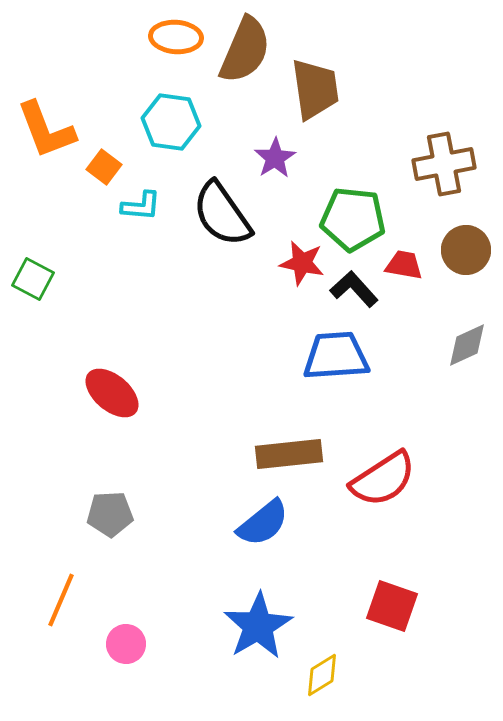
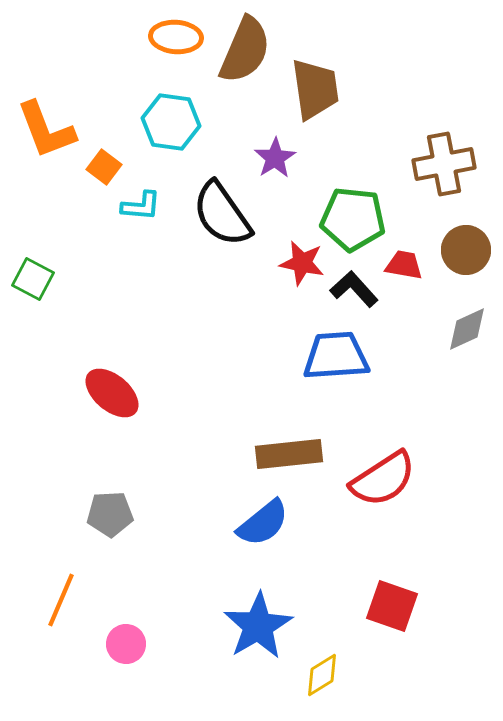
gray diamond: moved 16 px up
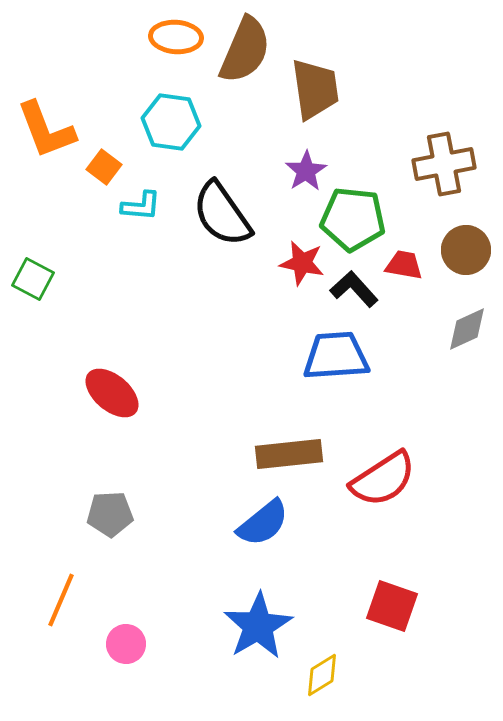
purple star: moved 31 px right, 13 px down
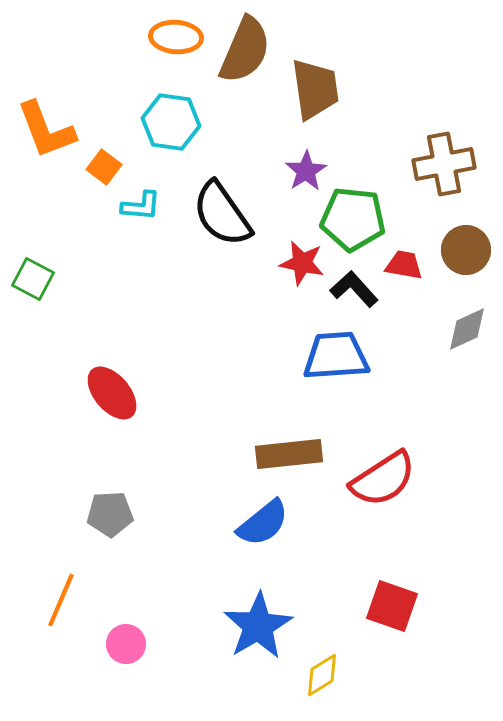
red ellipse: rotated 10 degrees clockwise
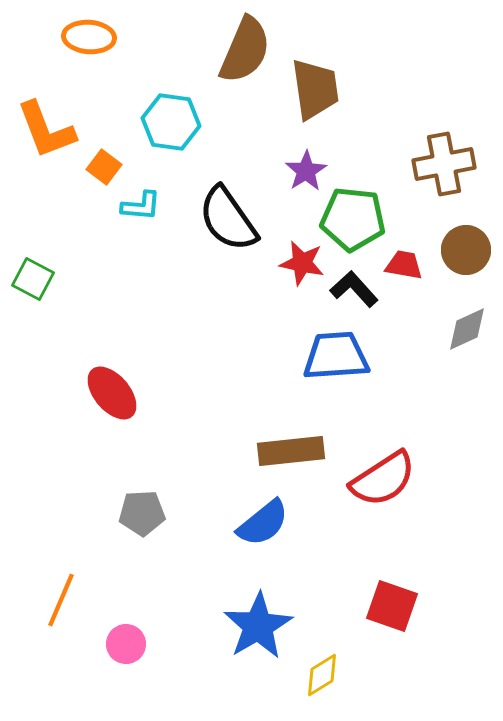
orange ellipse: moved 87 px left
black semicircle: moved 6 px right, 5 px down
brown rectangle: moved 2 px right, 3 px up
gray pentagon: moved 32 px right, 1 px up
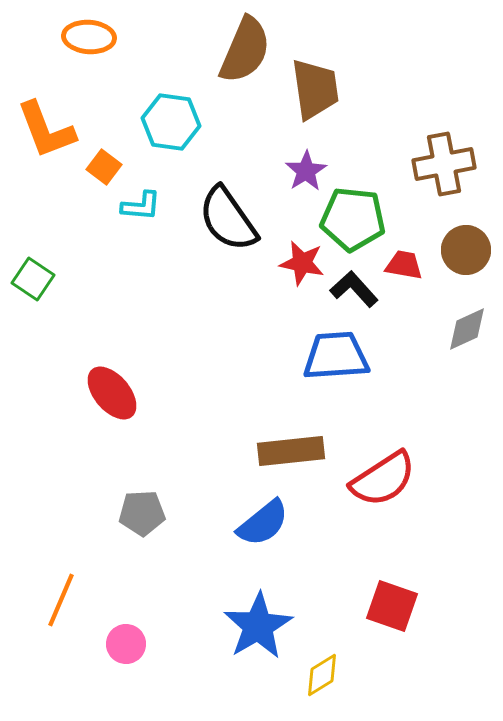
green square: rotated 6 degrees clockwise
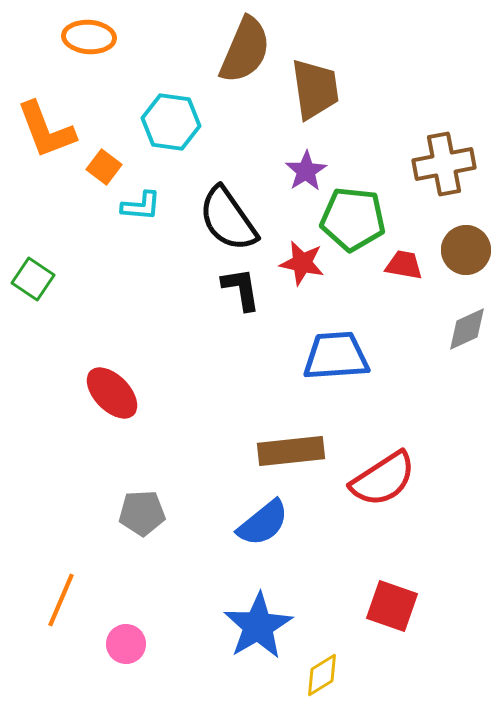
black L-shape: moved 113 px left; rotated 33 degrees clockwise
red ellipse: rotated 4 degrees counterclockwise
